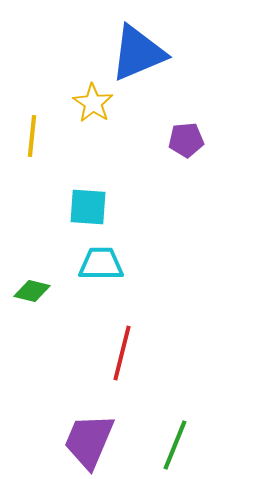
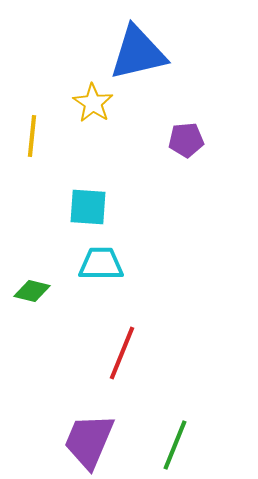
blue triangle: rotated 10 degrees clockwise
red line: rotated 8 degrees clockwise
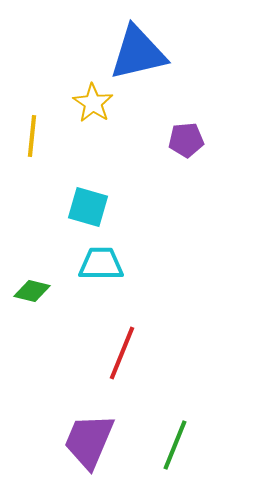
cyan square: rotated 12 degrees clockwise
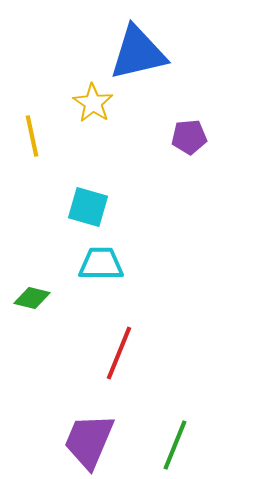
yellow line: rotated 18 degrees counterclockwise
purple pentagon: moved 3 px right, 3 px up
green diamond: moved 7 px down
red line: moved 3 px left
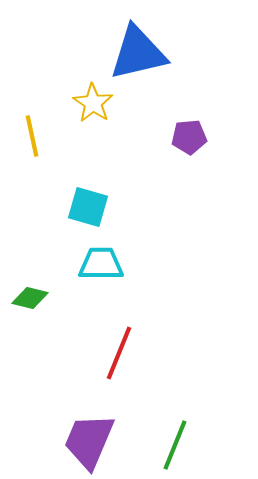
green diamond: moved 2 px left
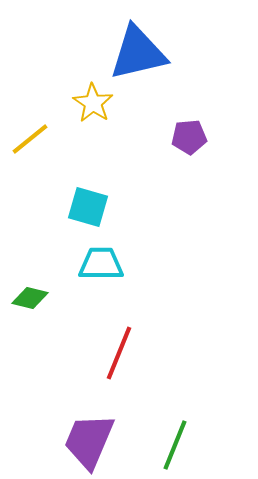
yellow line: moved 2 px left, 3 px down; rotated 63 degrees clockwise
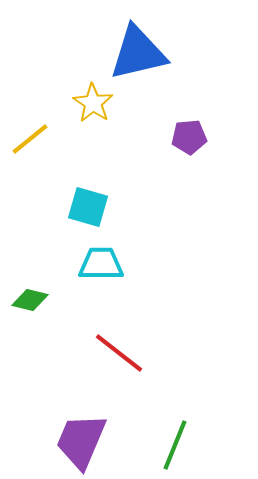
green diamond: moved 2 px down
red line: rotated 74 degrees counterclockwise
purple trapezoid: moved 8 px left
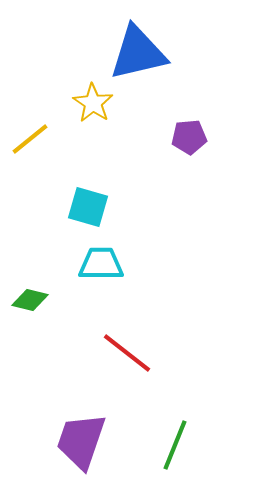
red line: moved 8 px right
purple trapezoid: rotated 4 degrees counterclockwise
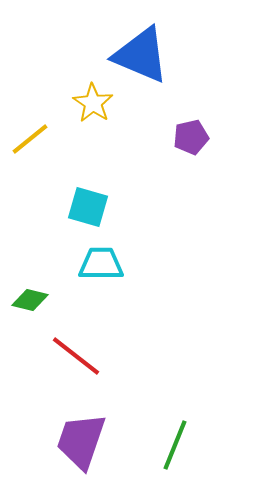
blue triangle: moved 3 px right, 2 px down; rotated 36 degrees clockwise
purple pentagon: moved 2 px right; rotated 8 degrees counterclockwise
red line: moved 51 px left, 3 px down
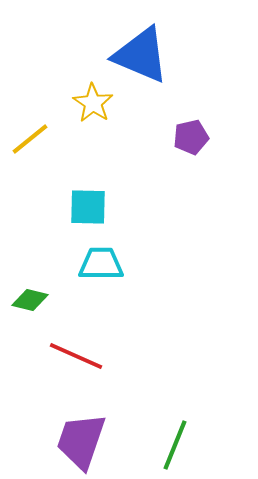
cyan square: rotated 15 degrees counterclockwise
red line: rotated 14 degrees counterclockwise
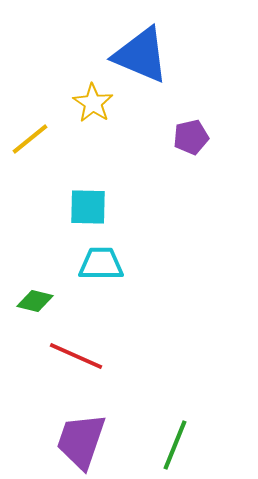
green diamond: moved 5 px right, 1 px down
